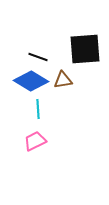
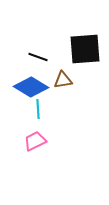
blue diamond: moved 6 px down
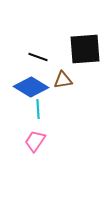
pink trapezoid: rotated 30 degrees counterclockwise
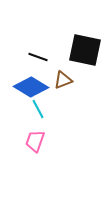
black square: moved 1 px down; rotated 16 degrees clockwise
brown triangle: rotated 12 degrees counterclockwise
cyan line: rotated 24 degrees counterclockwise
pink trapezoid: rotated 15 degrees counterclockwise
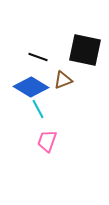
pink trapezoid: moved 12 px right
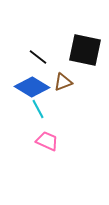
black line: rotated 18 degrees clockwise
brown triangle: moved 2 px down
blue diamond: moved 1 px right
pink trapezoid: rotated 95 degrees clockwise
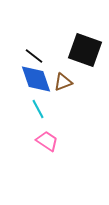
black square: rotated 8 degrees clockwise
black line: moved 4 px left, 1 px up
blue diamond: moved 4 px right, 8 px up; rotated 40 degrees clockwise
pink trapezoid: rotated 10 degrees clockwise
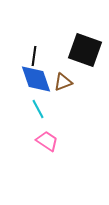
black line: rotated 60 degrees clockwise
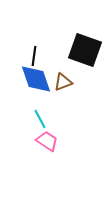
cyan line: moved 2 px right, 10 px down
